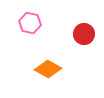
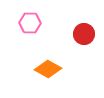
pink hexagon: rotated 10 degrees counterclockwise
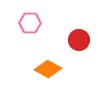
red circle: moved 5 px left, 6 px down
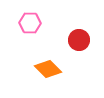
orange diamond: rotated 16 degrees clockwise
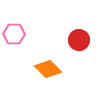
pink hexagon: moved 16 px left, 11 px down
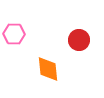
orange diamond: rotated 40 degrees clockwise
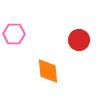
orange diamond: moved 2 px down
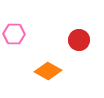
orange diamond: rotated 56 degrees counterclockwise
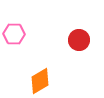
orange diamond: moved 8 px left, 10 px down; rotated 60 degrees counterclockwise
